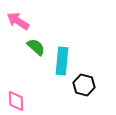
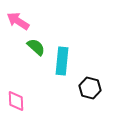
black hexagon: moved 6 px right, 3 px down
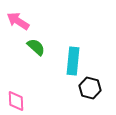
cyan rectangle: moved 11 px right
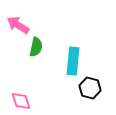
pink arrow: moved 4 px down
green semicircle: rotated 60 degrees clockwise
pink diamond: moved 5 px right; rotated 15 degrees counterclockwise
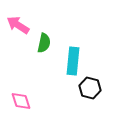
green semicircle: moved 8 px right, 4 px up
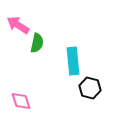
green semicircle: moved 7 px left
cyan rectangle: rotated 12 degrees counterclockwise
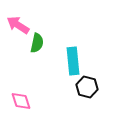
black hexagon: moved 3 px left, 1 px up
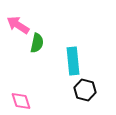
black hexagon: moved 2 px left, 3 px down
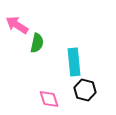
pink arrow: moved 1 px left
cyan rectangle: moved 1 px right, 1 px down
pink diamond: moved 28 px right, 2 px up
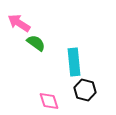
pink arrow: moved 2 px right, 2 px up
green semicircle: moved 1 px left; rotated 66 degrees counterclockwise
pink diamond: moved 2 px down
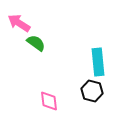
cyan rectangle: moved 24 px right
black hexagon: moved 7 px right, 1 px down
pink diamond: rotated 10 degrees clockwise
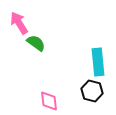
pink arrow: rotated 25 degrees clockwise
